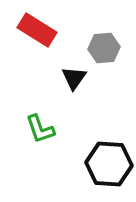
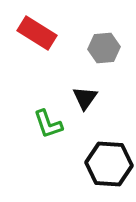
red rectangle: moved 3 px down
black triangle: moved 11 px right, 20 px down
green L-shape: moved 8 px right, 5 px up
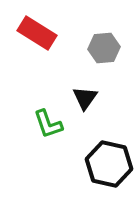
black hexagon: rotated 9 degrees clockwise
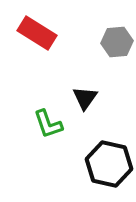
gray hexagon: moved 13 px right, 6 px up
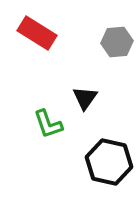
black hexagon: moved 2 px up
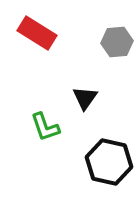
green L-shape: moved 3 px left, 3 px down
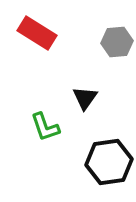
black hexagon: rotated 21 degrees counterclockwise
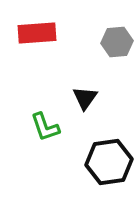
red rectangle: rotated 36 degrees counterclockwise
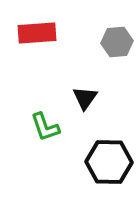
black hexagon: rotated 9 degrees clockwise
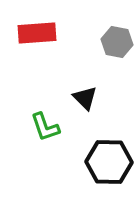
gray hexagon: rotated 16 degrees clockwise
black triangle: rotated 20 degrees counterclockwise
